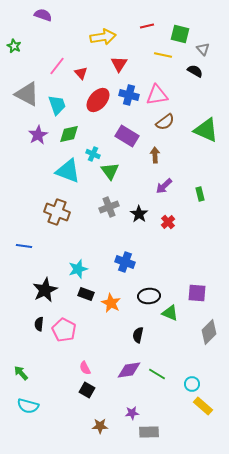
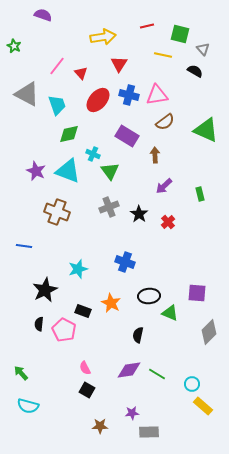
purple star at (38, 135): moved 2 px left, 36 px down; rotated 18 degrees counterclockwise
black rectangle at (86, 294): moved 3 px left, 17 px down
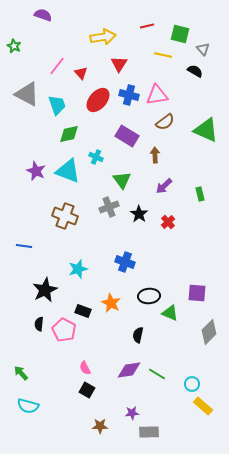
cyan cross at (93, 154): moved 3 px right, 3 px down
green triangle at (110, 171): moved 12 px right, 9 px down
brown cross at (57, 212): moved 8 px right, 4 px down
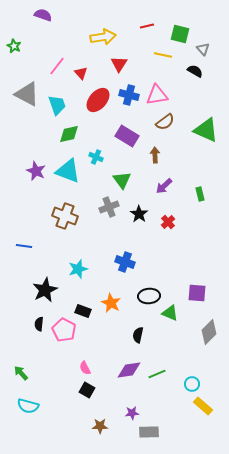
green line at (157, 374): rotated 54 degrees counterclockwise
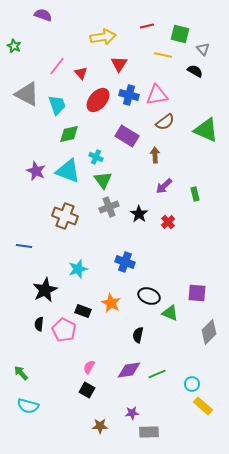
green triangle at (122, 180): moved 19 px left
green rectangle at (200, 194): moved 5 px left
black ellipse at (149, 296): rotated 25 degrees clockwise
pink semicircle at (85, 368): moved 4 px right, 1 px up; rotated 56 degrees clockwise
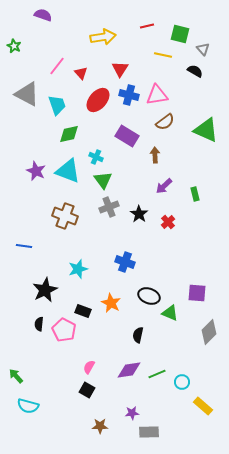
red triangle at (119, 64): moved 1 px right, 5 px down
green arrow at (21, 373): moved 5 px left, 3 px down
cyan circle at (192, 384): moved 10 px left, 2 px up
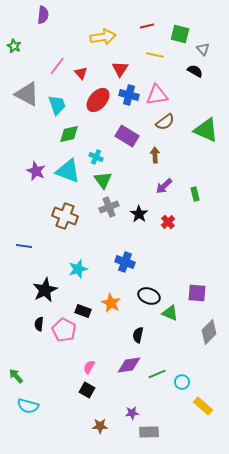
purple semicircle at (43, 15): rotated 78 degrees clockwise
yellow line at (163, 55): moved 8 px left
purple diamond at (129, 370): moved 5 px up
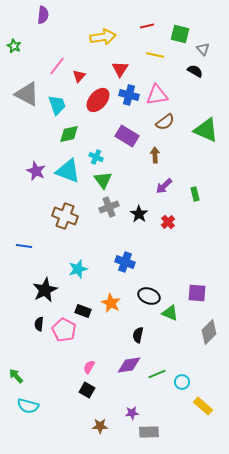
red triangle at (81, 73): moved 2 px left, 3 px down; rotated 24 degrees clockwise
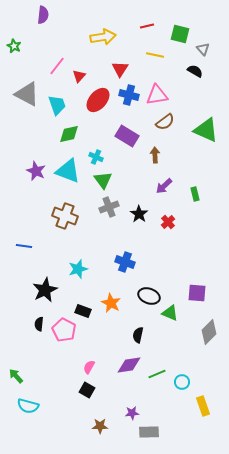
yellow rectangle at (203, 406): rotated 30 degrees clockwise
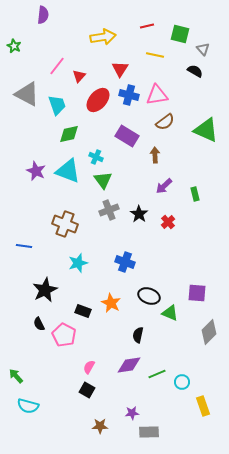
gray cross at (109, 207): moved 3 px down
brown cross at (65, 216): moved 8 px down
cyan star at (78, 269): moved 6 px up
black semicircle at (39, 324): rotated 32 degrees counterclockwise
pink pentagon at (64, 330): moved 5 px down
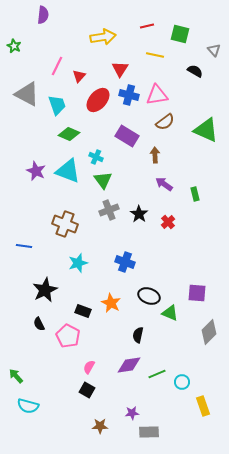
gray triangle at (203, 49): moved 11 px right, 1 px down
pink line at (57, 66): rotated 12 degrees counterclockwise
green diamond at (69, 134): rotated 35 degrees clockwise
purple arrow at (164, 186): moved 2 px up; rotated 78 degrees clockwise
pink pentagon at (64, 335): moved 4 px right, 1 px down
